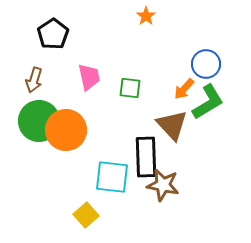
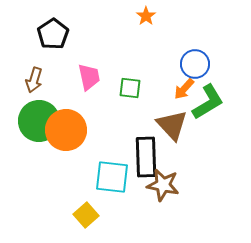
blue circle: moved 11 px left
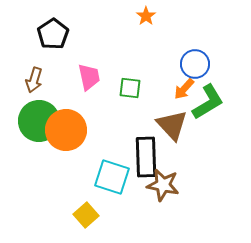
cyan square: rotated 12 degrees clockwise
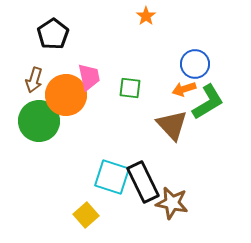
orange arrow: rotated 30 degrees clockwise
orange circle: moved 35 px up
black rectangle: moved 3 px left, 25 px down; rotated 24 degrees counterclockwise
brown star: moved 9 px right, 18 px down
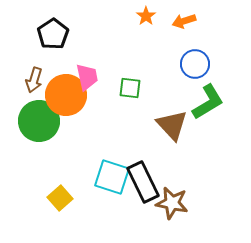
pink trapezoid: moved 2 px left
orange arrow: moved 68 px up
yellow square: moved 26 px left, 17 px up
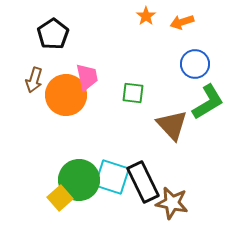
orange arrow: moved 2 px left, 1 px down
green square: moved 3 px right, 5 px down
green circle: moved 40 px right, 59 px down
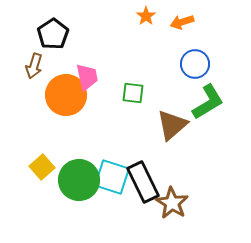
brown arrow: moved 14 px up
brown triangle: rotated 32 degrees clockwise
yellow square: moved 18 px left, 31 px up
brown star: rotated 20 degrees clockwise
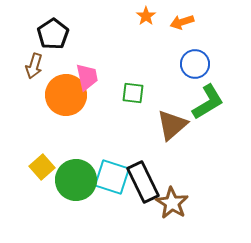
green circle: moved 3 px left
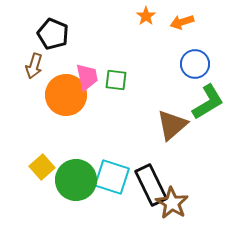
black pentagon: rotated 16 degrees counterclockwise
green square: moved 17 px left, 13 px up
black rectangle: moved 8 px right, 3 px down
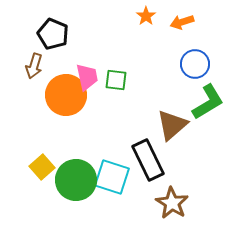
black rectangle: moved 3 px left, 25 px up
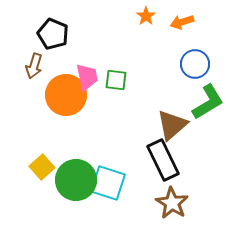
black rectangle: moved 15 px right
cyan square: moved 4 px left, 6 px down
